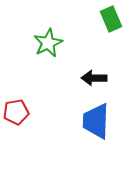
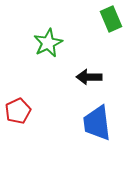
black arrow: moved 5 px left, 1 px up
red pentagon: moved 2 px right, 1 px up; rotated 15 degrees counterclockwise
blue trapezoid: moved 1 px right, 2 px down; rotated 9 degrees counterclockwise
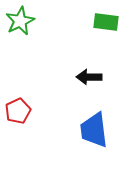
green rectangle: moved 5 px left, 3 px down; rotated 60 degrees counterclockwise
green star: moved 28 px left, 22 px up
blue trapezoid: moved 3 px left, 7 px down
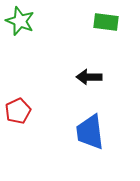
green star: rotated 24 degrees counterclockwise
blue trapezoid: moved 4 px left, 2 px down
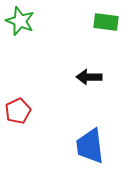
blue trapezoid: moved 14 px down
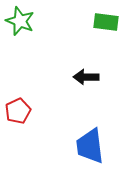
black arrow: moved 3 px left
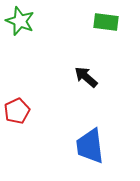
black arrow: rotated 40 degrees clockwise
red pentagon: moved 1 px left
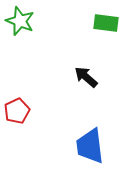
green rectangle: moved 1 px down
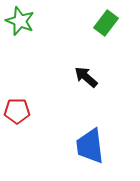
green rectangle: rotated 60 degrees counterclockwise
red pentagon: rotated 25 degrees clockwise
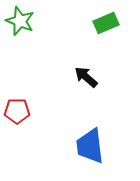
green rectangle: rotated 30 degrees clockwise
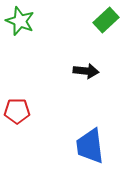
green rectangle: moved 3 px up; rotated 20 degrees counterclockwise
black arrow: moved 6 px up; rotated 145 degrees clockwise
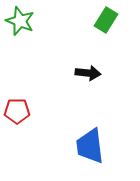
green rectangle: rotated 15 degrees counterclockwise
black arrow: moved 2 px right, 2 px down
